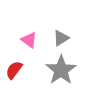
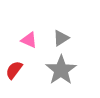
pink triangle: rotated 12 degrees counterclockwise
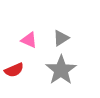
red semicircle: rotated 150 degrees counterclockwise
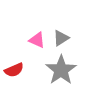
pink triangle: moved 8 px right
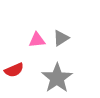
pink triangle: rotated 30 degrees counterclockwise
gray star: moved 4 px left, 8 px down
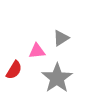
pink triangle: moved 11 px down
red semicircle: rotated 36 degrees counterclockwise
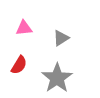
pink triangle: moved 13 px left, 23 px up
red semicircle: moved 5 px right, 5 px up
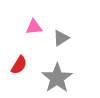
pink triangle: moved 10 px right, 1 px up
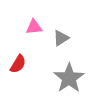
red semicircle: moved 1 px left, 1 px up
gray star: moved 12 px right
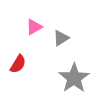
pink triangle: rotated 24 degrees counterclockwise
gray star: moved 5 px right
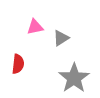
pink triangle: moved 1 px right; rotated 18 degrees clockwise
red semicircle: rotated 24 degrees counterclockwise
